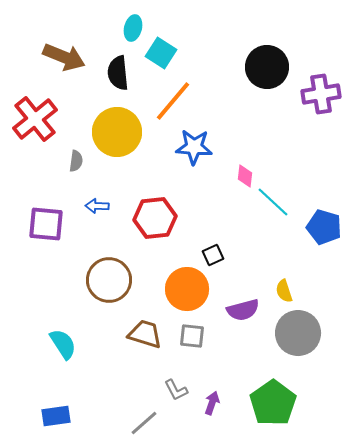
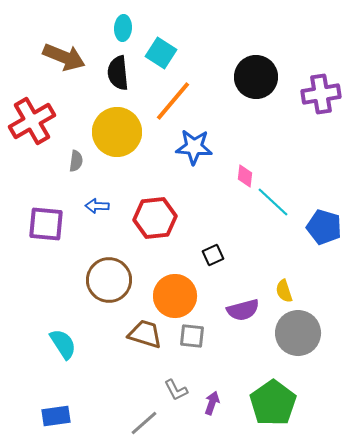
cyan ellipse: moved 10 px left; rotated 10 degrees counterclockwise
black circle: moved 11 px left, 10 px down
red cross: moved 3 px left, 2 px down; rotated 9 degrees clockwise
orange circle: moved 12 px left, 7 px down
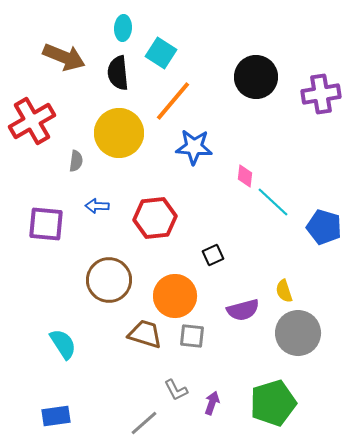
yellow circle: moved 2 px right, 1 px down
green pentagon: rotated 18 degrees clockwise
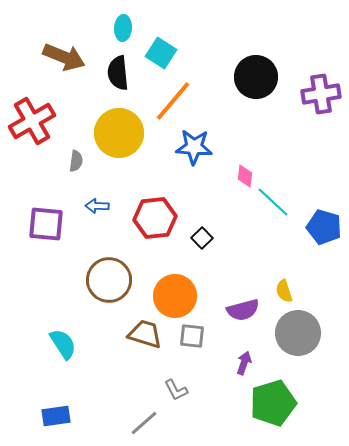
black square: moved 11 px left, 17 px up; rotated 20 degrees counterclockwise
purple arrow: moved 32 px right, 40 px up
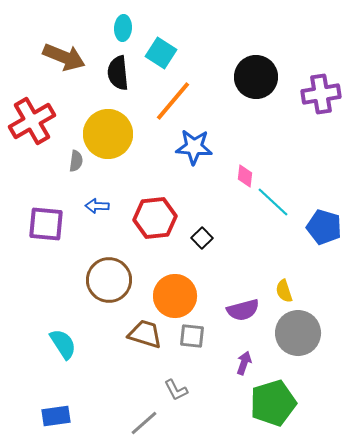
yellow circle: moved 11 px left, 1 px down
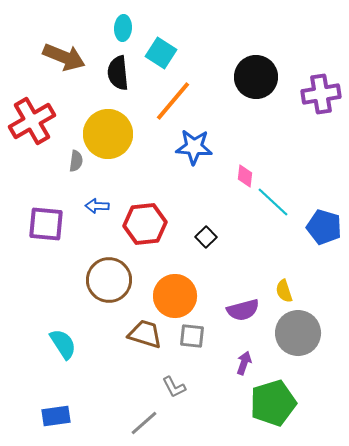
red hexagon: moved 10 px left, 6 px down
black square: moved 4 px right, 1 px up
gray L-shape: moved 2 px left, 3 px up
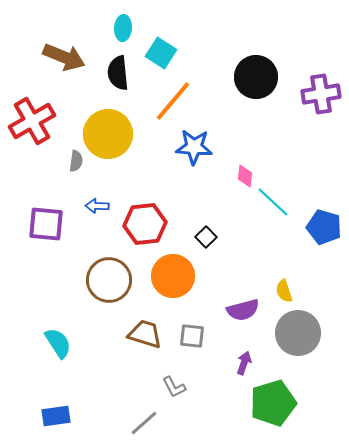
orange circle: moved 2 px left, 20 px up
cyan semicircle: moved 5 px left, 1 px up
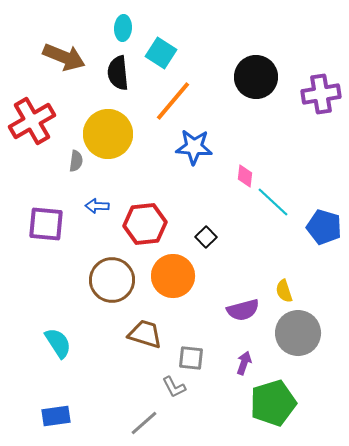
brown circle: moved 3 px right
gray square: moved 1 px left, 22 px down
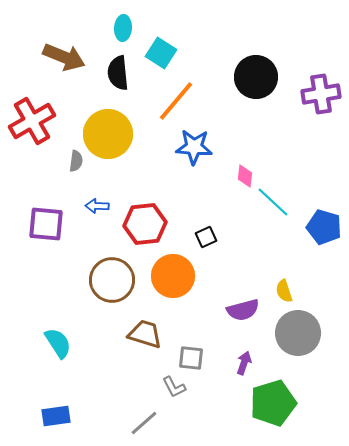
orange line: moved 3 px right
black square: rotated 20 degrees clockwise
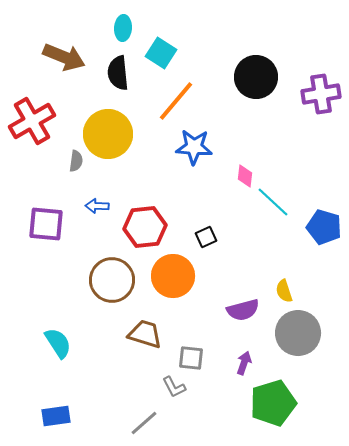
red hexagon: moved 3 px down
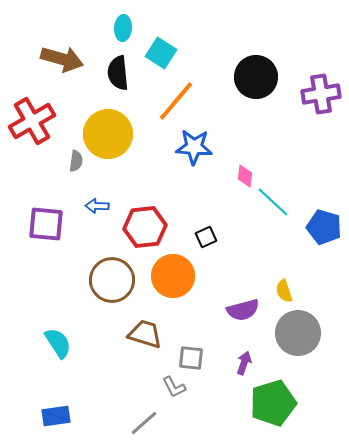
brown arrow: moved 2 px left, 2 px down; rotated 6 degrees counterclockwise
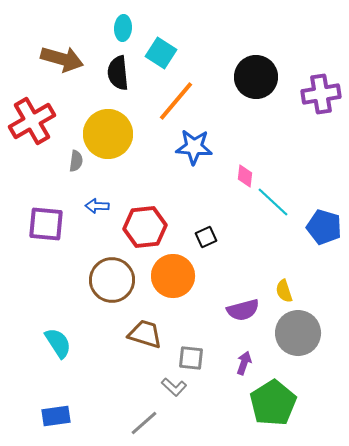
gray L-shape: rotated 20 degrees counterclockwise
green pentagon: rotated 15 degrees counterclockwise
